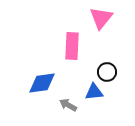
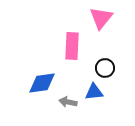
black circle: moved 2 px left, 4 px up
gray arrow: moved 3 px up; rotated 18 degrees counterclockwise
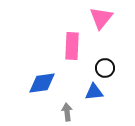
gray arrow: moved 1 px left, 10 px down; rotated 72 degrees clockwise
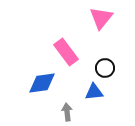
pink rectangle: moved 6 px left, 6 px down; rotated 40 degrees counterclockwise
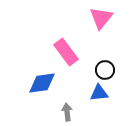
black circle: moved 2 px down
blue triangle: moved 5 px right, 1 px down
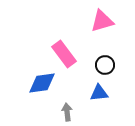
pink triangle: moved 1 px right, 3 px down; rotated 35 degrees clockwise
pink rectangle: moved 2 px left, 2 px down
black circle: moved 5 px up
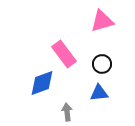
black circle: moved 3 px left, 1 px up
blue diamond: rotated 12 degrees counterclockwise
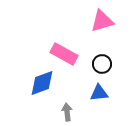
pink rectangle: rotated 24 degrees counterclockwise
